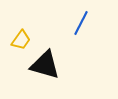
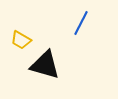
yellow trapezoid: rotated 85 degrees clockwise
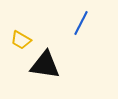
black triangle: rotated 8 degrees counterclockwise
